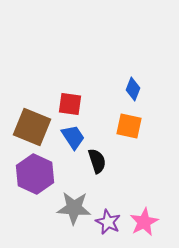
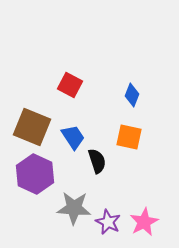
blue diamond: moved 1 px left, 6 px down
red square: moved 19 px up; rotated 20 degrees clockwise
orange square: moved 11 px down
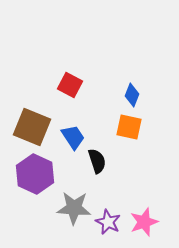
orange square: moved 10 px up
pink star: rotated 8 degrees clockwise
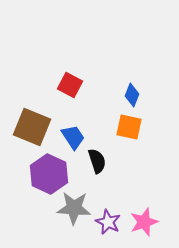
purple hexagon: moved 14 px right
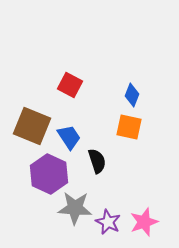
brown square: moved 1 px up
blue trapezoid: moved 4 px left
gray star: moved 1 px right
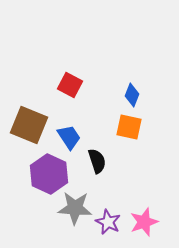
brown square: moved 3 px left, 1 px up
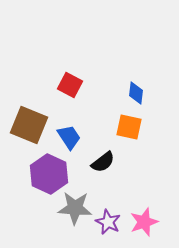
blue diamond: moved 4 px right, 2 px up; rotated 15 degrees counterclockwise
black semicircle: moved 6 px right, 1 px down; rotated 70 degrees clockwise
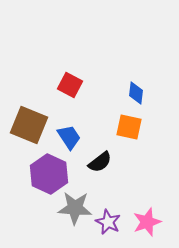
black semicircle: moved 3 px left
pink star: moved 3 px right
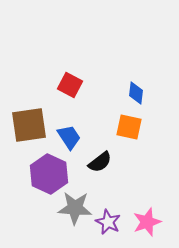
brown square: rotated 30 degrees counterclockwise
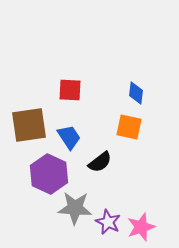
red square: moved 5 px down; rotated 25 degrees counterclockwise
pink star: moved 6 px left, 5 px down
